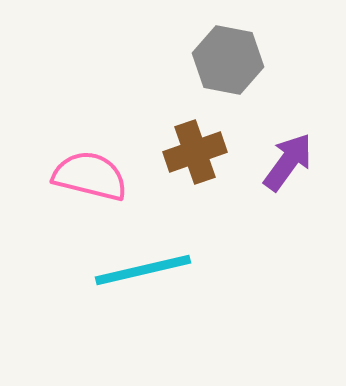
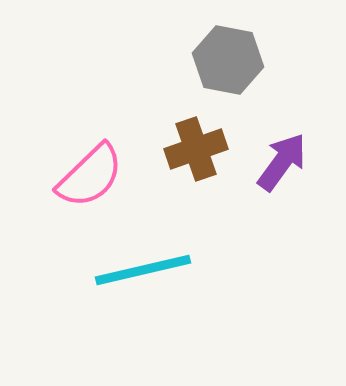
brown cross: moved 1 px right, 3 px up
purple arrow: moved 6 px left
pink semicircle: rotated 122 degrees clockwise
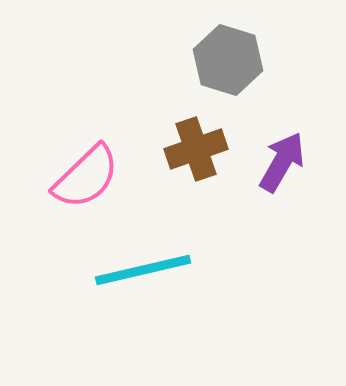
gray hexagon: rotated 6 degrees clockwise
purple arrow: rotated 6 degrees counterclockwise
pink semicircle: moved 4 px left, 1 px down
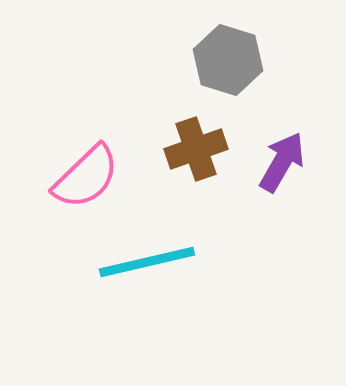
cyan line: moved 4 px right, 8 px up
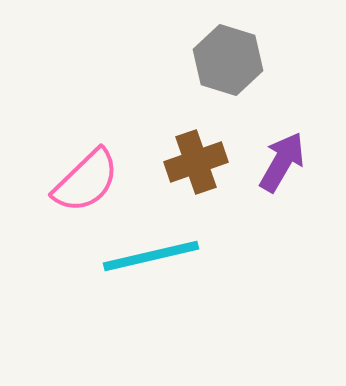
brown cross: moved 13 px down
pink semicircle: moved 4 px down
cyan line: moved 4 px right, 6 px up
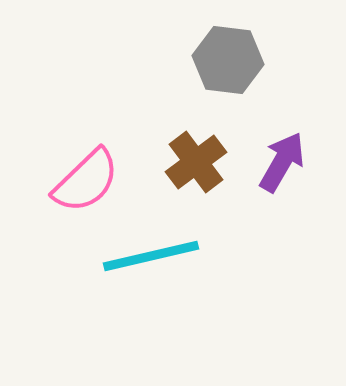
gray hexagon: rotated 10 degrees counterclockwise
brown cross: rotated 18 degrees counterclockwise
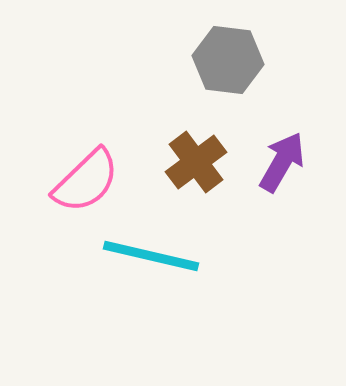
cyan line: rotated 26 degrees clockwise
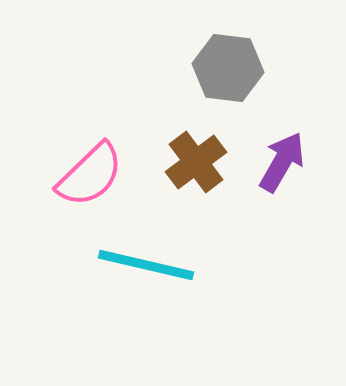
gray hexagon: moved 8 px down
pink semicircle: moved 4 px right, 6 px up
cyan line: moved 5 px left, 9 px down
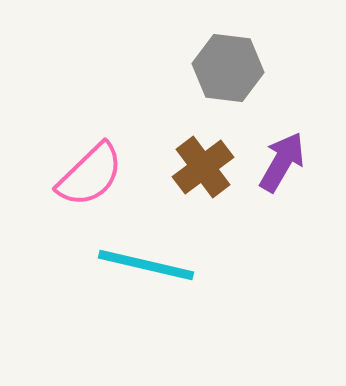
brown cross: moved 7 px right, 5 px down
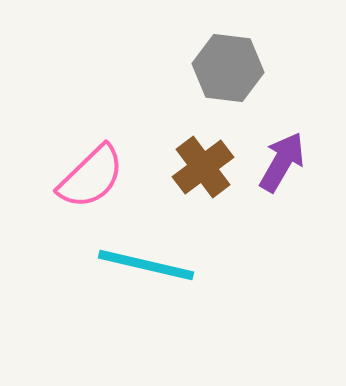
pink semicircle: moved 1 px right, 2 px down
